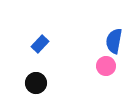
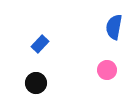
blue semicircle: moved 14 px up
pink circle: moved 1 px right, 4 px down
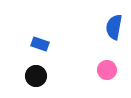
blue rectangle: rotated 66 degrees clockwise
black circle: moved 7 px up
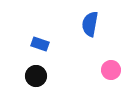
blue semicircle: moved 24 px left, 3 px up
pink circle: moved 4 px right
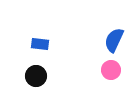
blue semicircle: moved 24 px right, 16 px down; rotated 15 degrees clockwise
blue rectangle: rotated 12 degrees counterclockwise
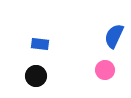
blue semicircle: moved 4 px up
pink circle: moved 6 px left
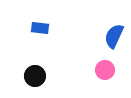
blue rectangle: moved 16 px up
black circle: moved 1 px left
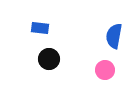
blue semicircle: rotated 15 degrees counterclockwise
black circle: moved 14 px right, 17 px up
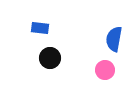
blue semicircle: moved 3 px down
black circle: moved 1 px right, 1 px up
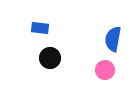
blue semicircle: moved 1 px left
